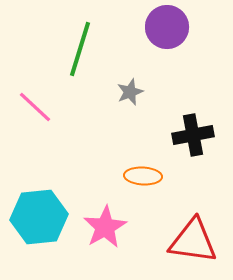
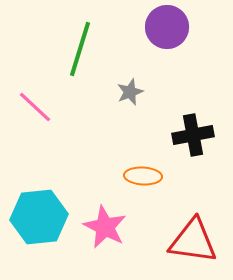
pink star: rotated 15 degrees counterclockwise
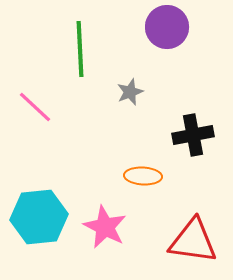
green line: rotated 20 degrees counterclockwise
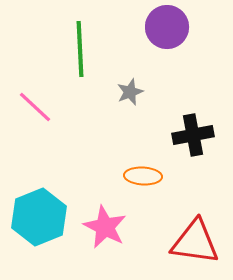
cyan hexagon: rotated 16 degrees counterclockwise
red triangle: moved 2 px right, 1 px down
